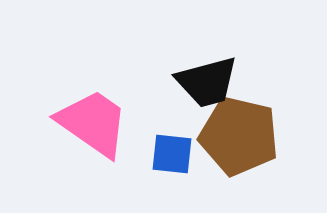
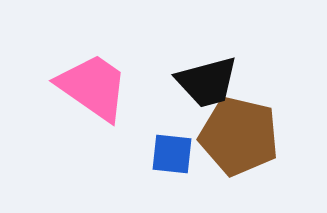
pink trapezoid: moved 36 px up
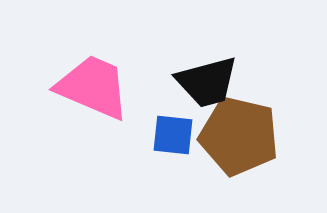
pink trapezoid: rotated 12 degrees counterclockwise
blue square: moved 1 px right, 19 px up
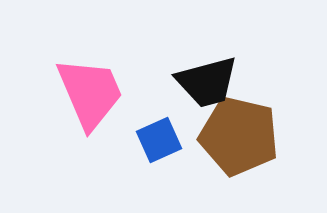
pink trapezoid: moved 3 px left, 6 px down; rotated 44 degrees clockwise
blue square: moved 14 px left, 5 px down; rotated 30 degrees counterclockwise
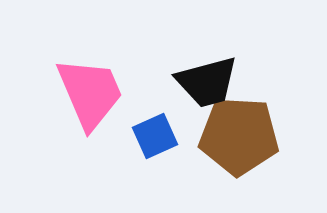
brown pentagon: rotated 10 degrees counterclockwise
blue square: moved 4 px left, 4 px up
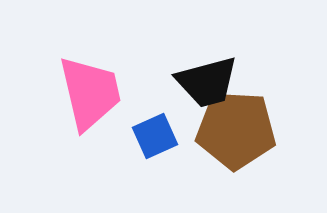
pink trapezoid: rotated 10 degrees clockwise
brown pentagon: moved 3 px left, 6 px up
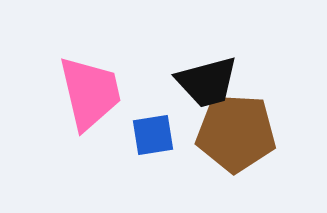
brown pentagon: moved 3 px down
blue square: moved 2 px left, 1 px up; rotated 15 degrees clockwise
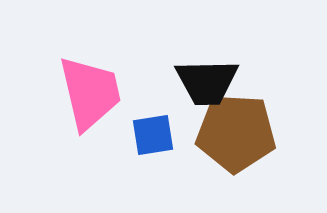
black trapezoid: rotated 14 degrees clockwise
